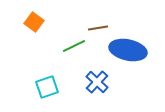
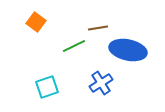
orange square: moved 2 px right
blue cross: moved 4 px right, 1 px down; rotated 15 degrees clockwise
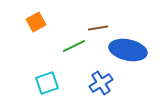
orange square: rotated 24 degrees clockwise
cyan square: moved 4 px up
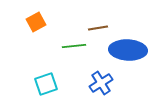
green line: rotated 20 degrees clockwise
blue ellipse: rotated 9 degrees counterclockwise
cyan square: moved 1 px left, 1 px down
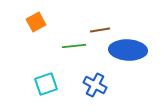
brown line: moved 2 px right, 2 px down
blue cross: moved 6 px left, 2 px down; rotated 30 degrees counterclockwise
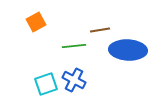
blue cross: moved 21 px left, 5 px up
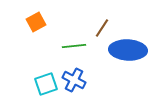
brown line: moved 2 px right, 2 px up; rotated 48 degrees counterclockwise
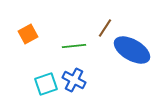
orange square: moved 8 px left, 12 px down
brown line: moved 3 px right
blue ellipse: moved 4 px right; rotated 27 degrees clockwise
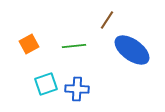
brown line: moved 2 px right, 8 px up
orange square: moved 1 px right, 10 px down
blue ellipse: rotated 6 degrees clockwise
blue cross: moved 3 px right, 9 px down; rotated 25 degrees counterclockwise
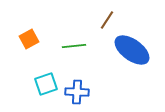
orange square: moved 5 px up
blue cross: moved 3 px down
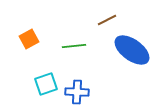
brown line: rotated 30 degrees clockwise
